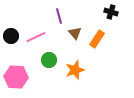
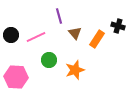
black cross: moved 7 px right, 14 px down
black circle: moved 1 px up
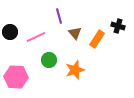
black circle: moved 1 px left, 3 px up
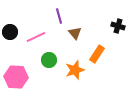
orange rectangle: moved 15 px down
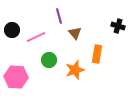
black circle: moved 2 px right, 2 px up
orange rectangle: rotated 24 degrees counterclockwise
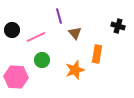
green circle: moved 7 px left
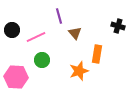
orange star: moved 4 px right, 1 px down
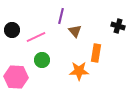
purple line: moved 2 px right; rotated 28 degrees clockwise
brown triangle: moved 2 px up
orange rectangle: moved 1 px left, 1 px up
orange star: rotated 18 degrees clockwise
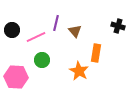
purple line: moved 5 px left, 7 px down
orange star: rotated 30 degrees clockwise
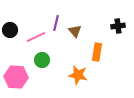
black cross: rotated 24 degrees counterclockwise
black circle: moved 2 px left
orange rectangle: moved 1 px right, 1 px up
orange star: moved 1 px left, 4 px down; rotated 18 degrees counterclockwise
